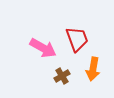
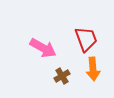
red trapezoid: moved 9 px right
orange arrow: rotated 15 degrees counterclockwise
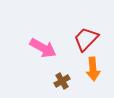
red trapezoid: rotated 116 degrees counterclockwise
brown cross: moved 5 px down
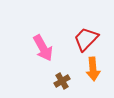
pink arrow: rotated 32 degrees clockwise
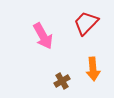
red trapezoid: moved 16 px up
pink arrow: moved 12 px up
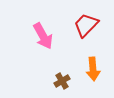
red trapezoid: moved 2 px down
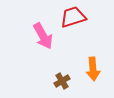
red trapezoid: moved 13 px left, 8 px up; rotated 28 degrees clockwise
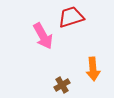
red trapezoid: moved 2 px left
brown cross: moved 4 px down
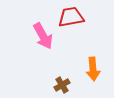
red trapezoid: rotated 8 degrees clockwise
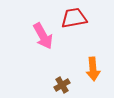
red trapezoid: moved 3 px right, 1 px down
